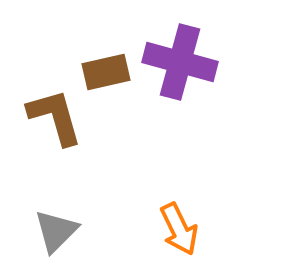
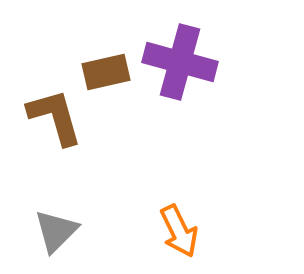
orange arrow: moved 2 px down
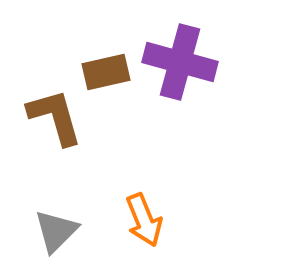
orange arrow: moved 35 px left, 11 px up; rotated 4 degrees clockwise
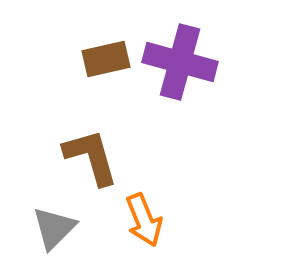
brown rectangle: moved 13 px up
brown L-shape: moved 36 px right, 40 px down
gray triangle: moved 2 px left, 3 px up
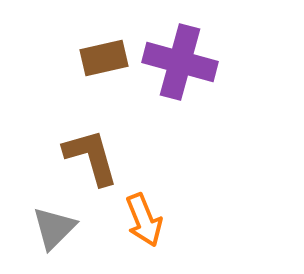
brown rectangle: moved 2 px left, 1 px up
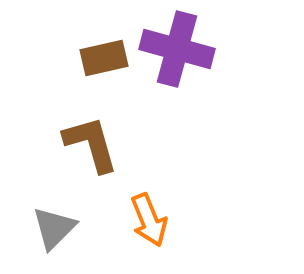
purple cross: moved 3 px left, 13 px up
brown L-shape: moved 13 px up
orange arrow: moved 5 px right
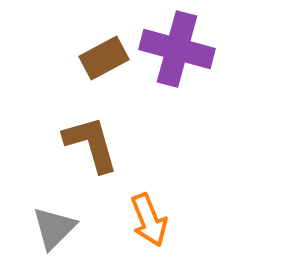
brown rectangle: rotated 15 degrees counterclockwise
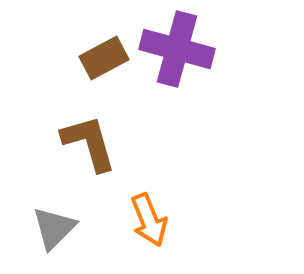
brown L-shape: moved 2 px left, 1 px up
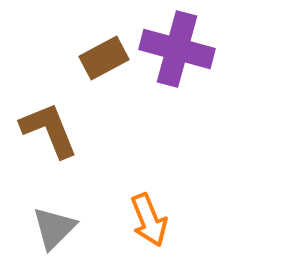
brown L-shape: moved 40 px left, 13 px up; rotated 6 degrees counterclockwise
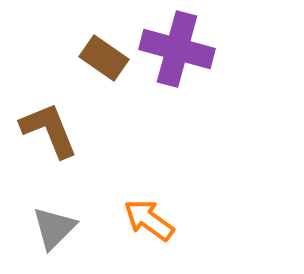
brown rectangle: rotated 63 degrees clockwise
orange arrow: rotated 148 degrees clockwise
